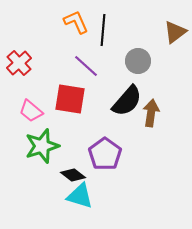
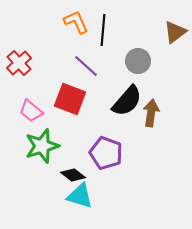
red square: rotated 12 degrees clockwise
purple pentagon: moved 1 px right, 1 px up; rotated 16 degrees counterclockwise
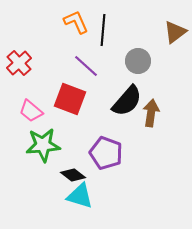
green star: moved 1 px right, 1 px up; rotated 12 degrees clockwise
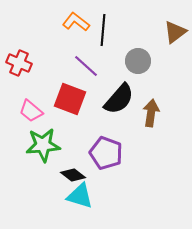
orange L-shape: rotated 28 degrees counterclockwise
red cross: rotated 25 degrees counterclockwise
black semicircle: moved 8 px left, 2 px up
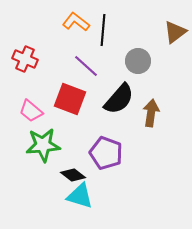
red cross: moved 6 px right, 4 px up
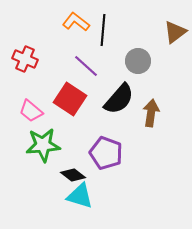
red square: rotated 12 degrees clockwise
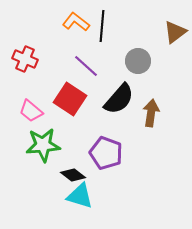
black line: moved 1 px left, 4 px up
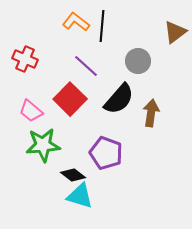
red square: rotated 12 degrees clockwise
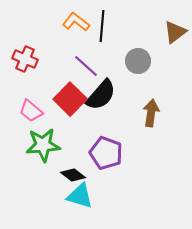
black semicircle: moved 18 px left, 4 px up
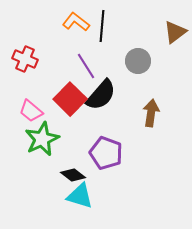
purple line: rotated 16 degrees clockwise
green star: moved 1 px left, 6 px up; rotated 20 degrees counterclockwise
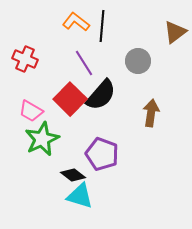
purple line: moved 2 px left, 3 px up
pink trapezoid: rotated 10 degrees counterclockwise
purple pentagon: moved 4 px left, 1 px down
